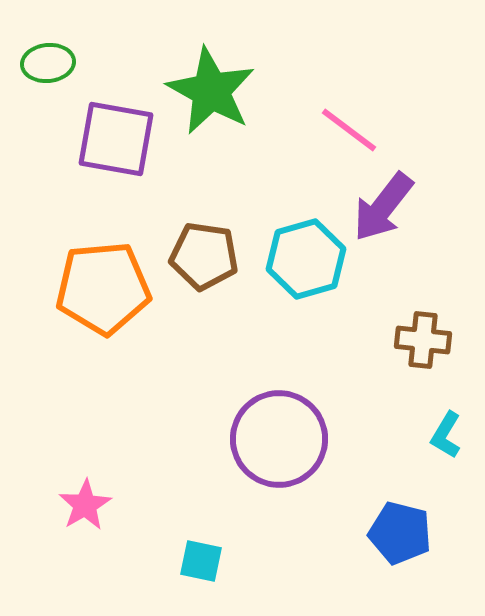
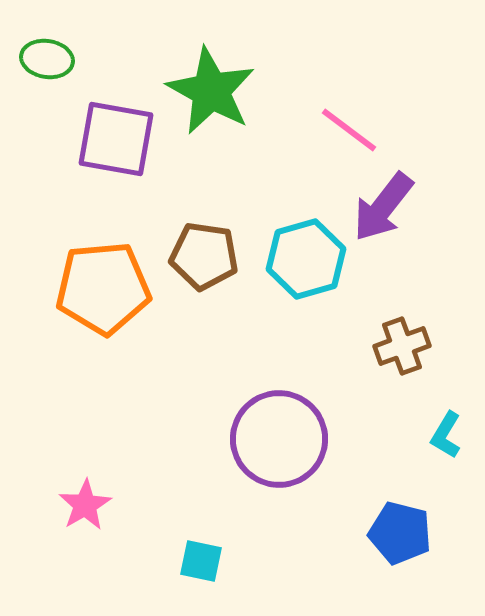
green ellipse: moved 1 px left, 4 px up; rotated 15 degrees clockwise
brown cross: moved 21 px left, 6 px down; rotated 26 degrees counterclockwise
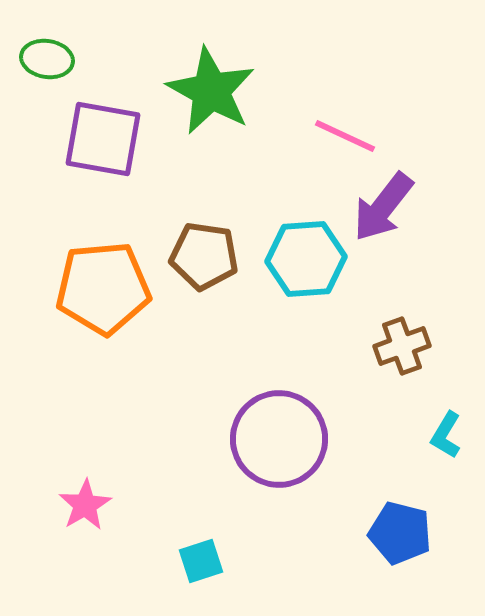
pink line: moved 4 px left, 6 px down; rotated 12 degrees counterclockwise
purple square: moved 13 px left
cyan hexagon: rotated 12 degrees clockwise
cyan square: rotated 30 degrees counterclockwise
